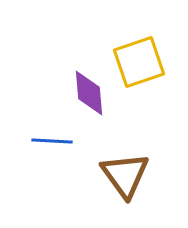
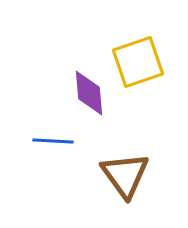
yellow square: moved 1 px left
blue line: moved 1 px right
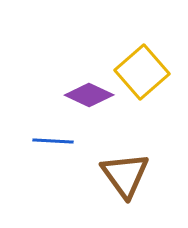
yellow square: moved 4 px right, 10 px down; rotated 22 degrees counterclockwise
purple diamond: moved 2 px down; rotated 60 degrees counterclockwise
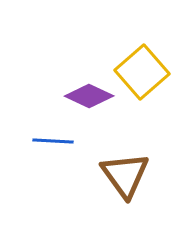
purple diamond: moved 1 px down
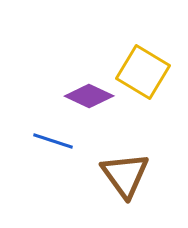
yellow square: moved 1 px right; rotated 18 degrees counterclockwise
blue line: rotated 15 degrees clockwise
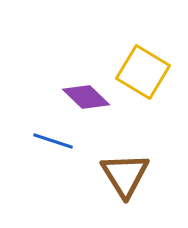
purple diamond: moved 3 px left, 1 px down; rotated 18 degrees clockwise
brown triangle: rotated 4 degrees clockwise
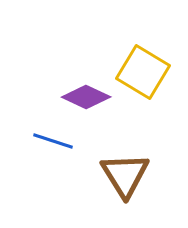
purple diamond: rotated 18 degrees counterclockwise
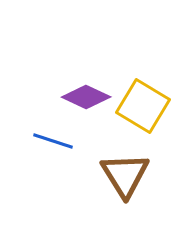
yellow square: moved 34 px down
